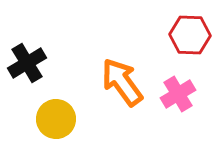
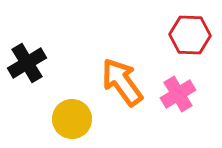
yellow circle: moved 16 px right
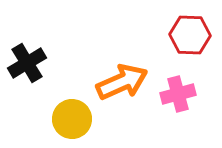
orange arrow: rotated 102 degrees clockwise
pink cross: rotated 16 degrees clockwise
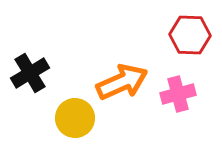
black cross: moved 3 px right, 10 px down
yellow circle: moved 3 px right, 1 px up
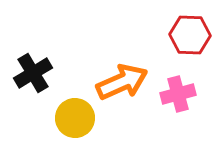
black cross: moved 3 px right
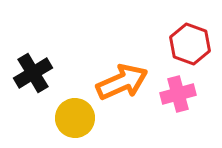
red hexagon: moved 9 px down; rotated 18 degrees clockwise
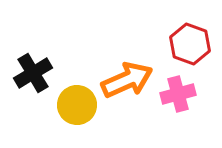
orange arrow: moved 5 px right, 2 px up
yellow circle: moved 2 px right, 13 px up
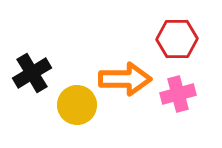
red hexagon: moved 13 px left, 5 px up; rotated 21 degrees counterclockwise
black cross: moved 1 px left
orange arrow: moved 2 px left, 1 px up; rotated 24 degrees clockwise
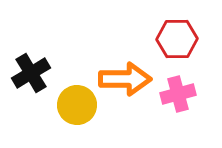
black cross: moved 1 px left
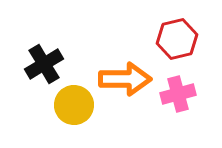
red hexagon: rotated 12 degrees counterclockwise
black cross: moved 13 px right, 9 px up
yellow circle: moved 3 px left
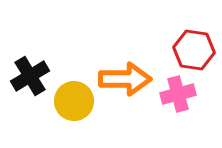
red hexagon: moved 17 px right, 11 px down; rotated 21 degrees clockwise
black cross: moved 14 px left, 12 px down
yellow circle: moved 4 px up
